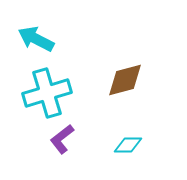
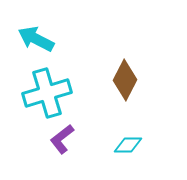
brown diamond: rotated 48 degrees counterclockwise
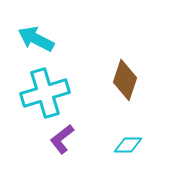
brown diamond: rotated 9 degrees counterclockwise
cyan cross: moved 2 px left
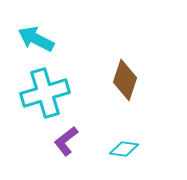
purple L-shape: moved 4 px right, 2 px down
cyan diamond: moved 4 px left, 4 px down; rotated 8 degrees clockwise
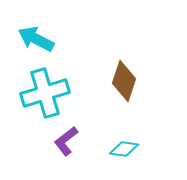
brown diamond: moved 1 px left, 1 px down
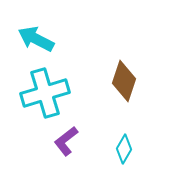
cyan diamond: rotated 68 degrees counterclockwise
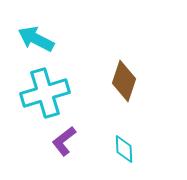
purple L-shape: moved 2 px left
cyan diamond: rotated 32 degrees counterclockwise
